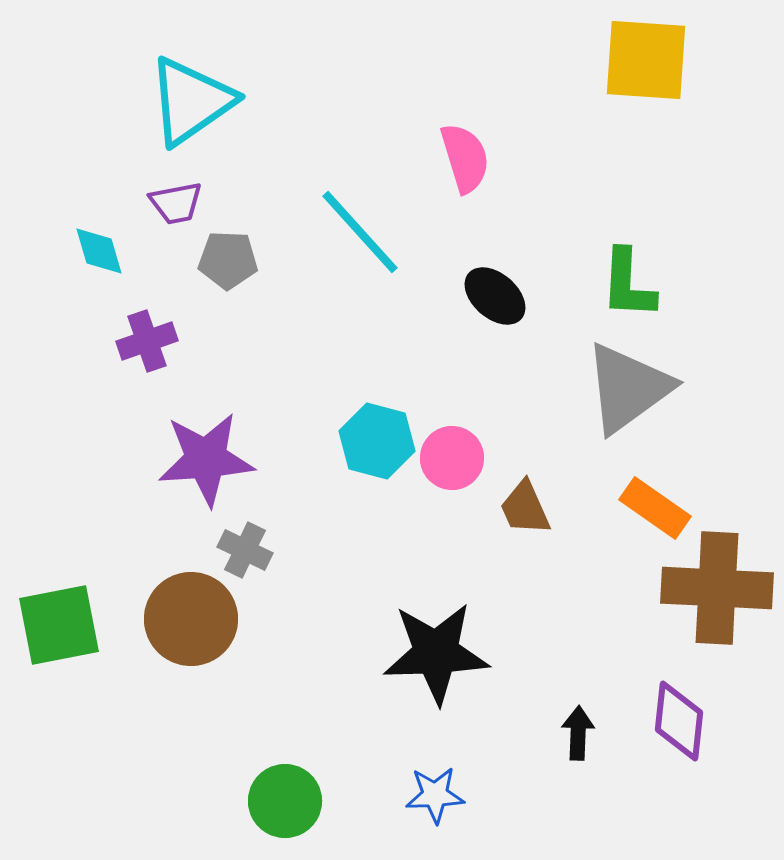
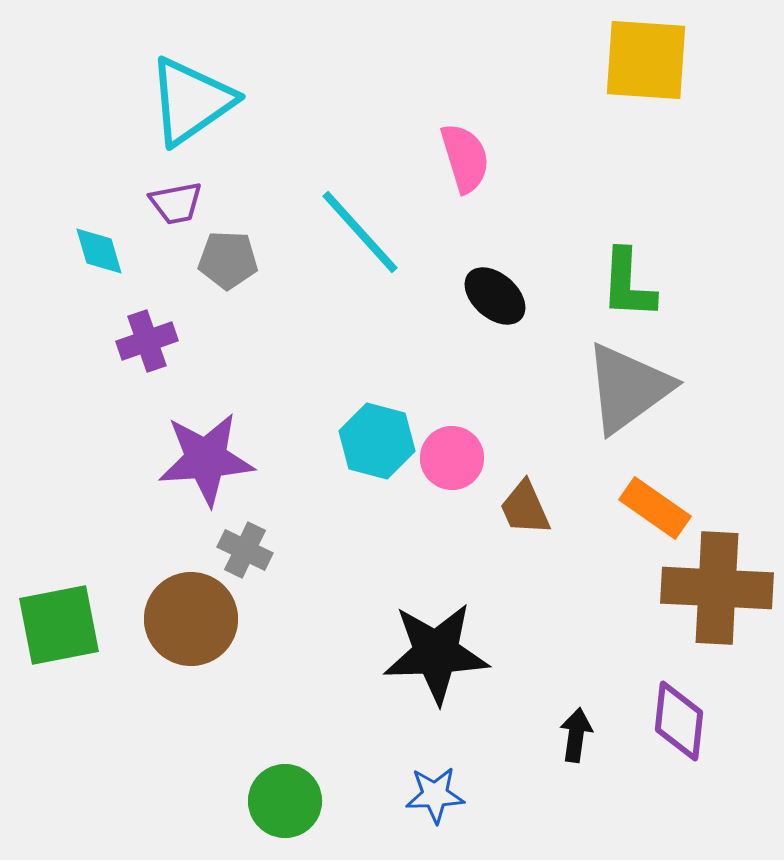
black arrow: moved 2 px left, 2 px down; rotated 6 degrees clockwise
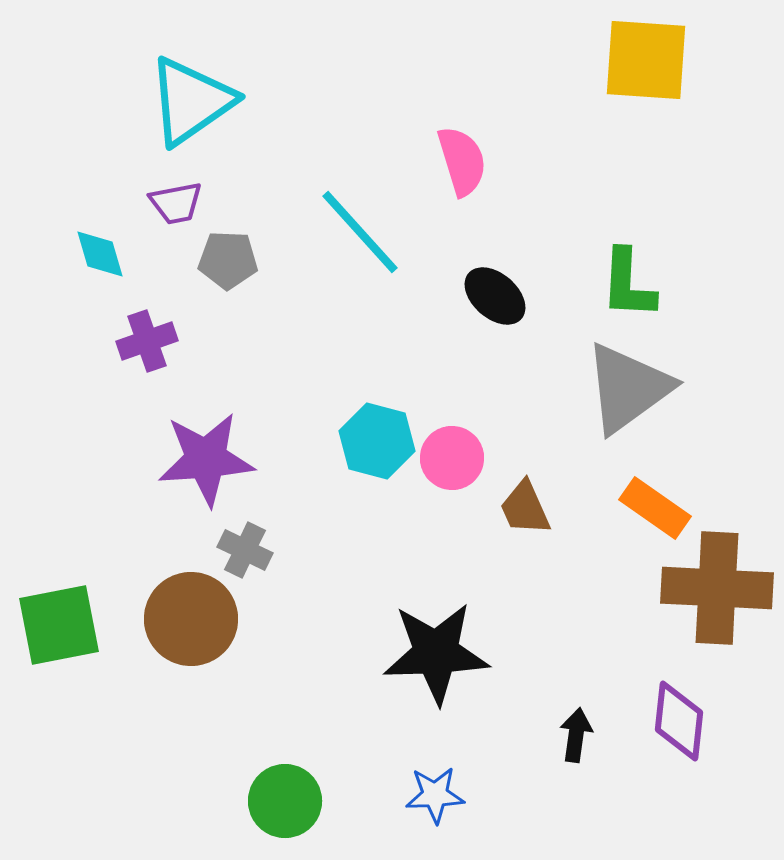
pink semicircle: moved 3 px left, 3 px down
cyan diamond: moved 1 px right, 3 px down
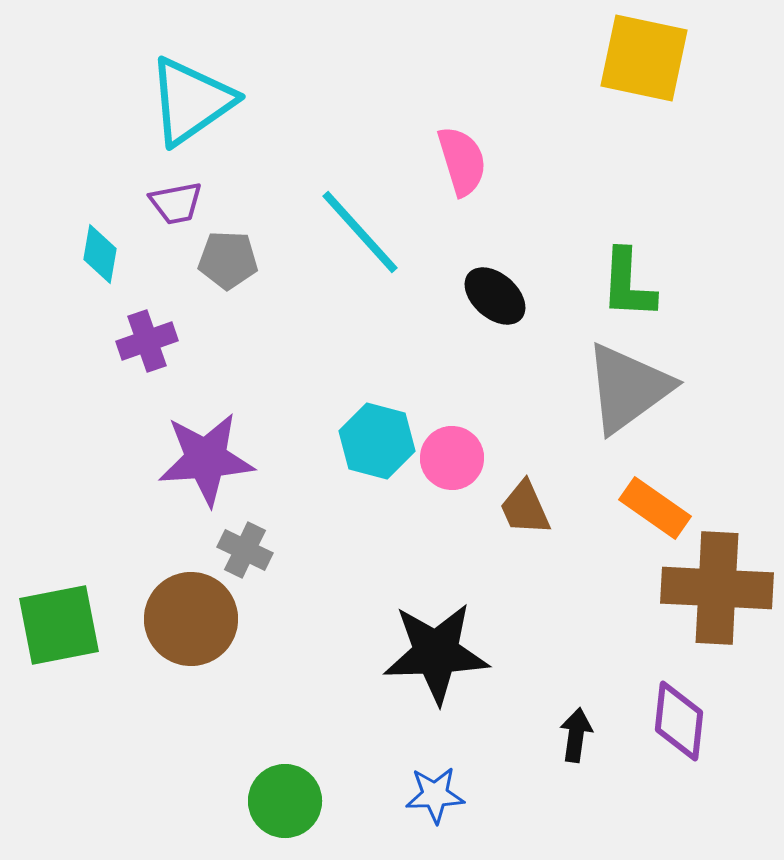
yellow square: moved 2 px left, 2 px up; rotated 8 degrees clockwise
cyan diamond: rotated 26 degrees clockwise
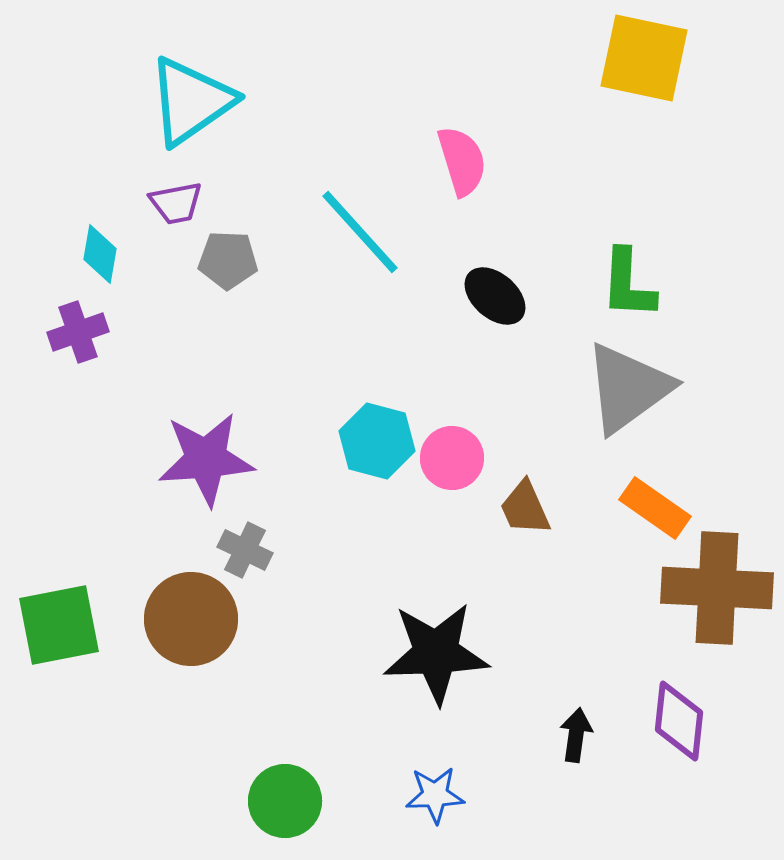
purple cross: moved 69 px left, 9 px up
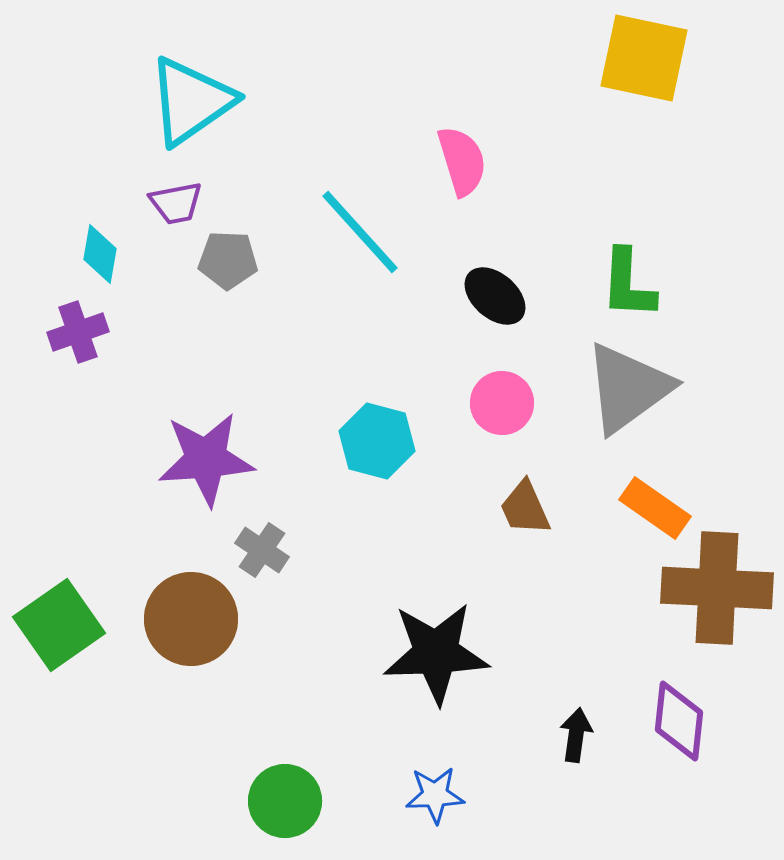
pink circle: moved 50 px right, 55 px up
gray cross: moved 17 px right; rotated 8 degrees clockwise
green square: rotated 24 degrees counterclockwise
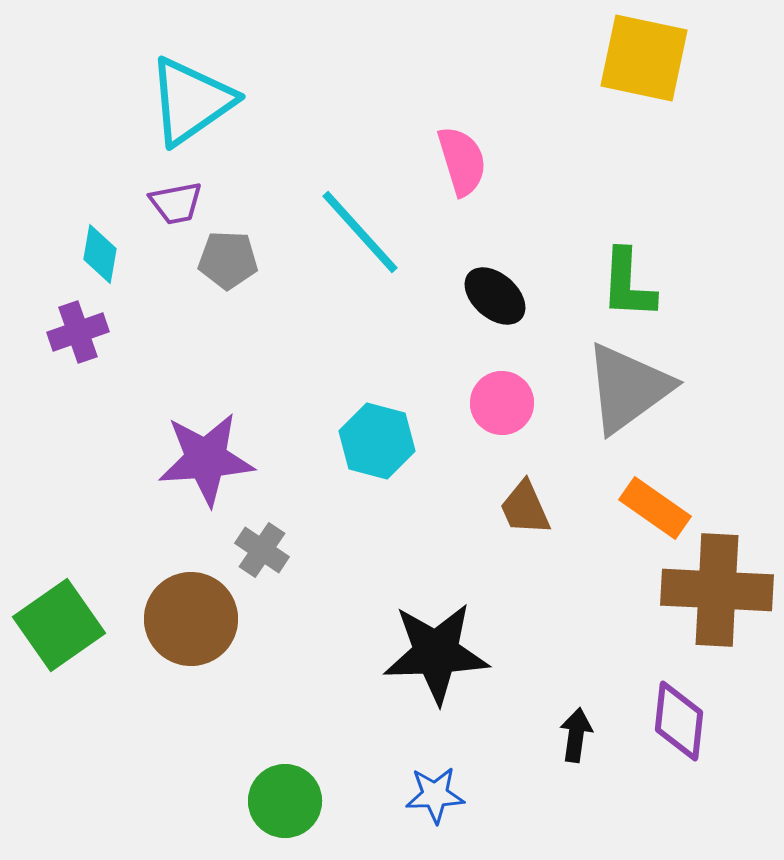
brown cross: moved 2 px down
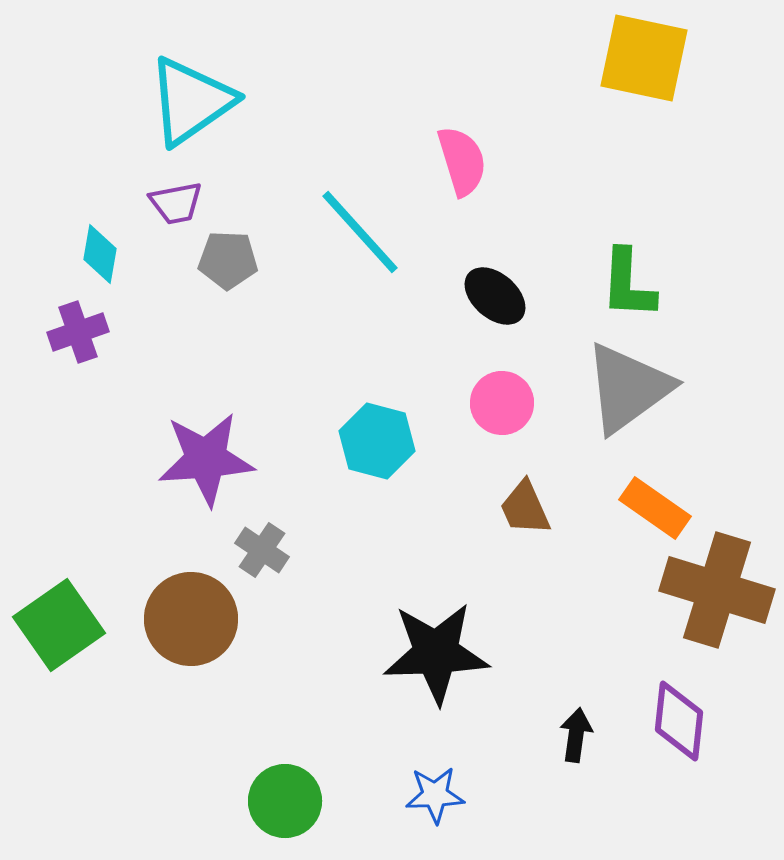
brown cross: rotated 14 degrees clockwise
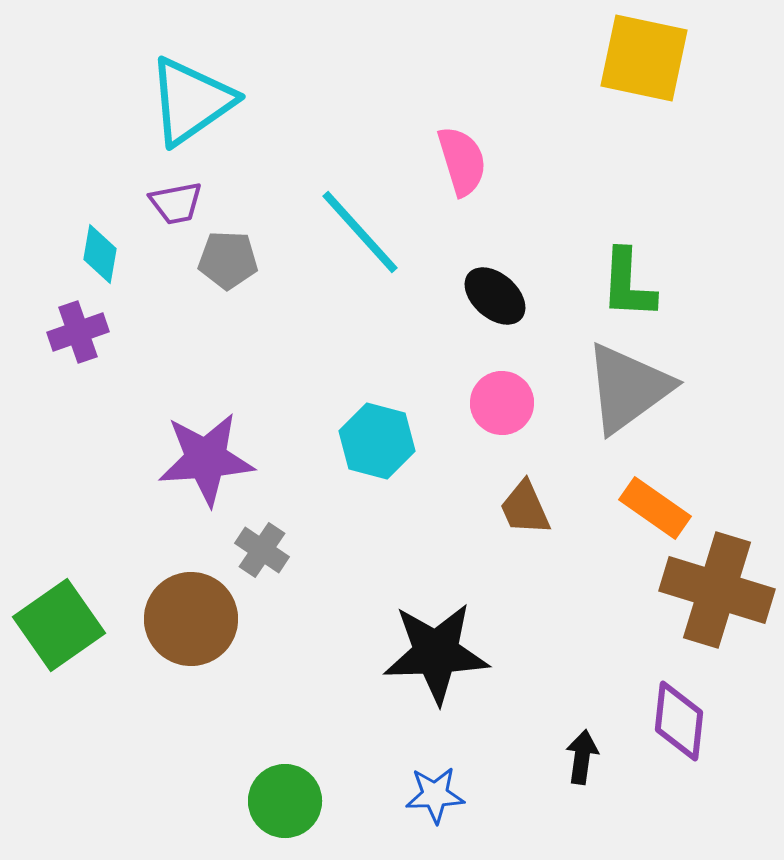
black arrow: moved 6 px right, 22 px down
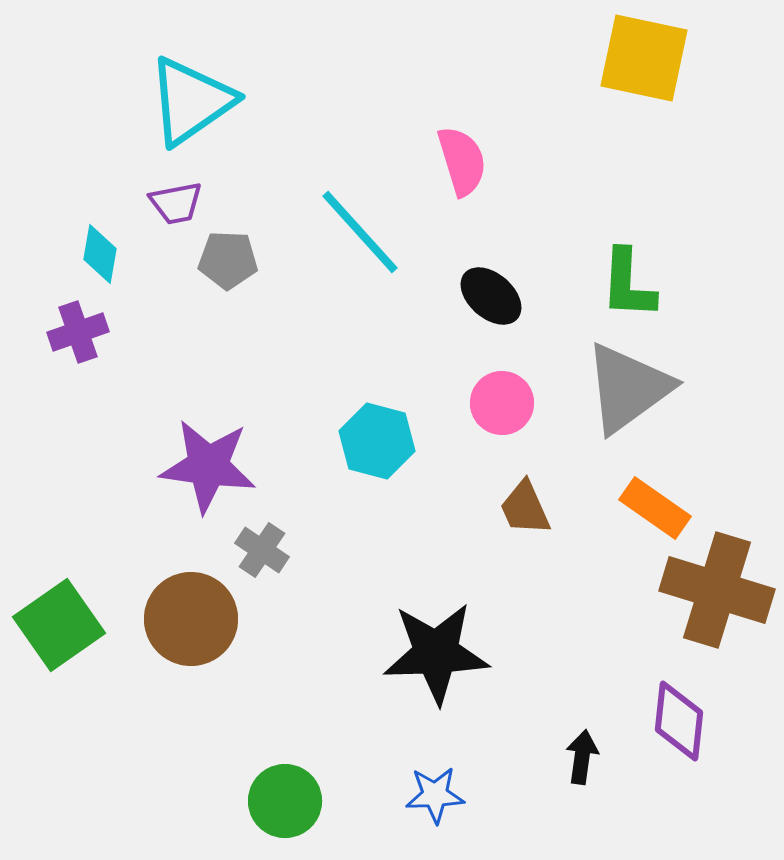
black ellipse: moved 4 px left
purple star: moved 2 px right, 7 px down; rotated 12 degrees clockwise
